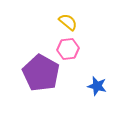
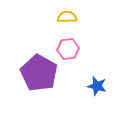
yellow semicircle: moved 1 px left, 5 px up; rotated 42 degrees counterclockwise
purple pentagon: moved 2 px left
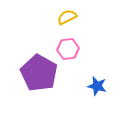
yellow semicircle: rotated 24 degrees counterclockwise
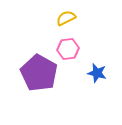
yellow semicircle: moved 1 px left, 1 px down
blue star: moved 13 px up
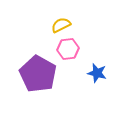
yellow semicircle: moved 5 px left, 7 px down
purple pentagon: moved 1 px left, 1 px down
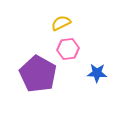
yellow semicircle: moved 2 px up
blue star: rotated 12 degrees counterclockwise
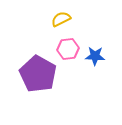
yellow semicircle: moved 4 px up
blue star: moved 2 px left, 17 px up
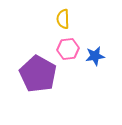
yellow semicircle: moved 2 px right; rotated 66 degrees counterclockwise
blue star: rotated 12 degrees counterclockwise
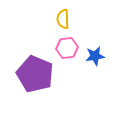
pink hexagon: moved 1 px left, 1 px up
purple pentagon: moved 3 px left; rotated 6 degrees counterclockwise
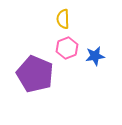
pink hexagon: rotated 15 degrees counterclockwise
